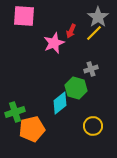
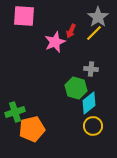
pink star: moved 1 px right, 1 px up
gray cross: rotated 24 degrees clockwise
cyan diamond: moved 29 px right
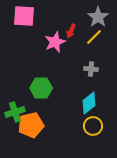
yellow line: moved 4 px down
green hexagon: moved 35 px left; rotated 15 degrees counterclockwise
orange pentagon: moved 1 px left, 4 px up
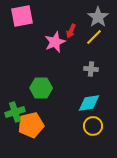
pink square: moved 2 px left; rotated 15 degrees counterclockwise
cyan diamond: rotated 30 degrees clockwise
